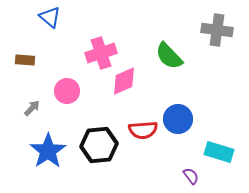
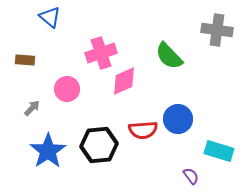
pink circle: moved 2 px up
cyan rectangle: moved 1 px up
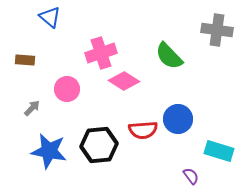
pink diamond: rotated 56 degrees clockwise
blue star: moved 1 px right; rotated 27 degrees counterclockwise
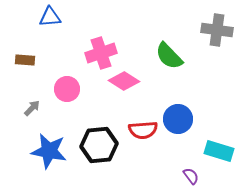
blue triangle: rotated 45 degrees counterclockwise
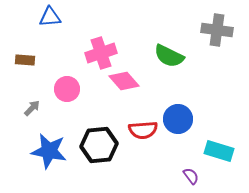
green semicircle: rotated 20 degrees counterclockwise
pink diamond: rotated 16 degrees clockwise
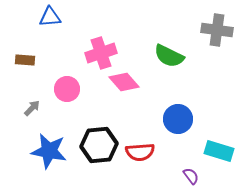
pink diamond: moved 1 px down
red semicircle: moved 3 px left, 22 px down
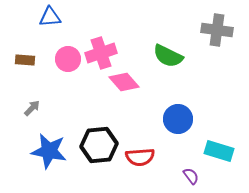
green semicircle: moved 1 px left
pink circle: moved 1 px right, 30 px up
red semicircle: moved 5 px down
